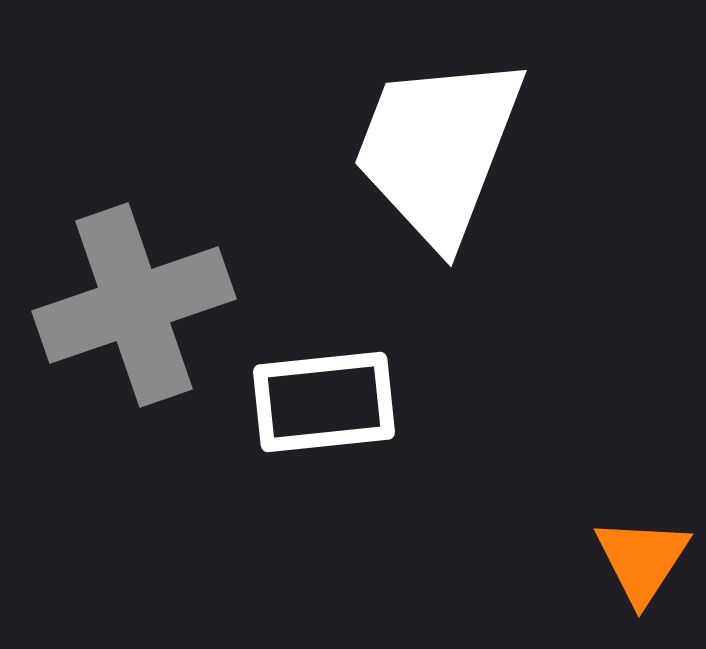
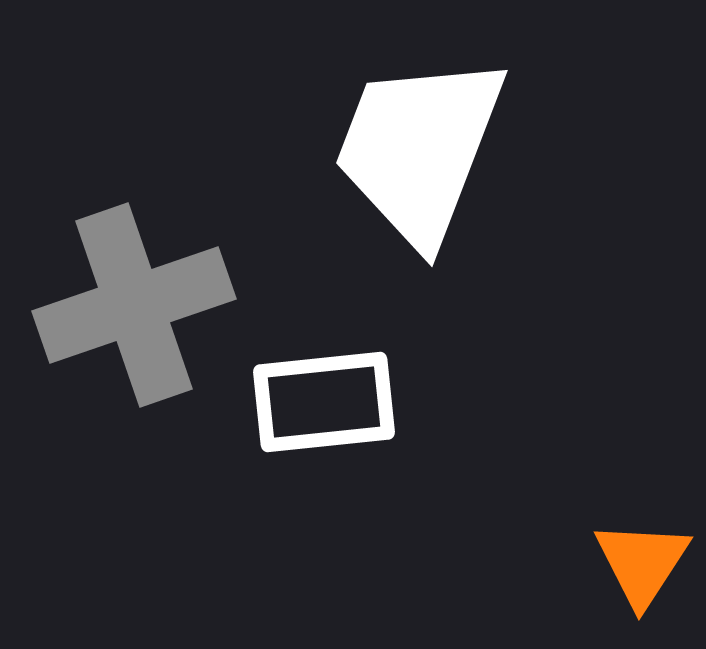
white trapezoid: moved 19 px left
orange triangle: moved 3 px down
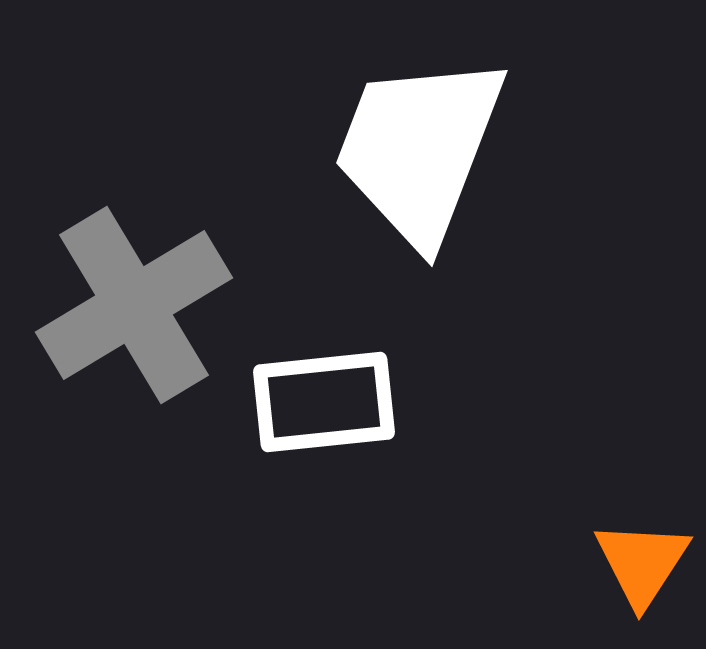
gray cross: rotated 12 degrees counterclockwise
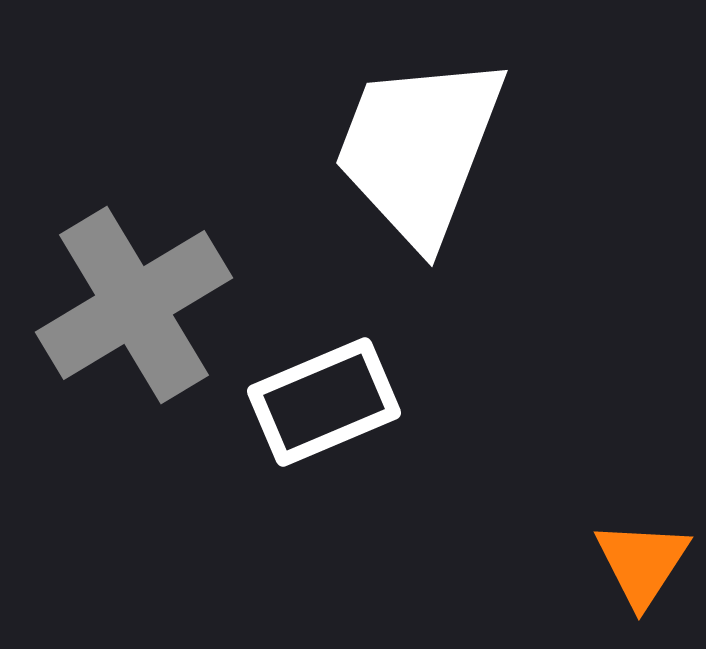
white rectangle: rotated 17 degrees counterclockwise
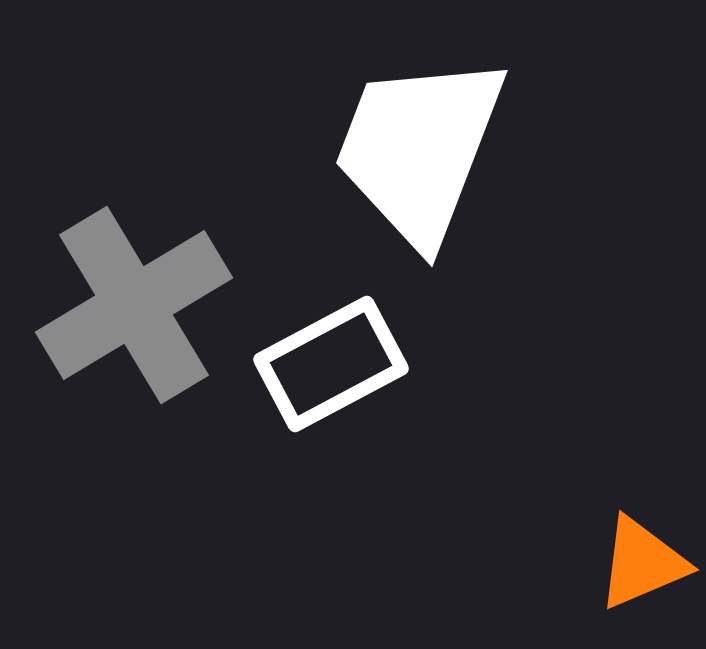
white rectangle: moved 7 px right, 38 px up; rotated 5 degrees counterclockwise
orange triangle: rotated 34 degrees clockwise
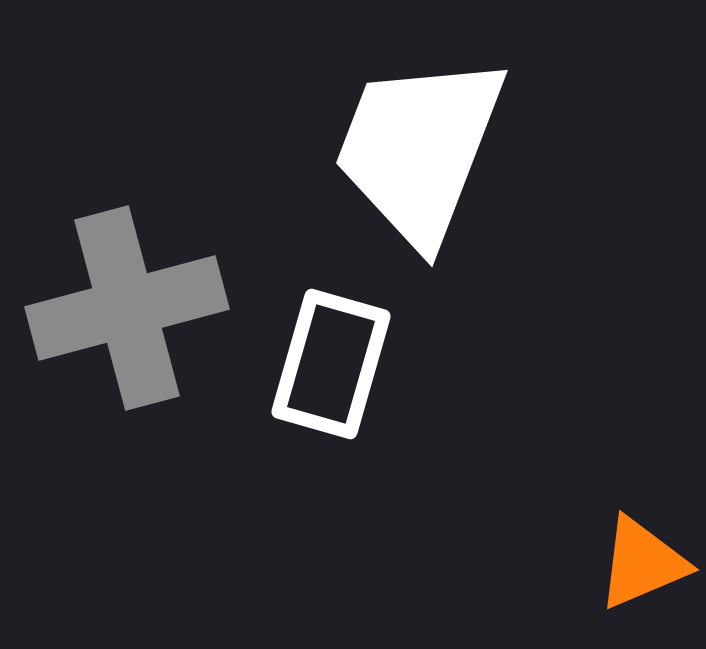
gray cross: moved 7 px left, 3 px down; rotated 16 degrees clockwise
white rectangle: rotated 46 degrees counterclockwise
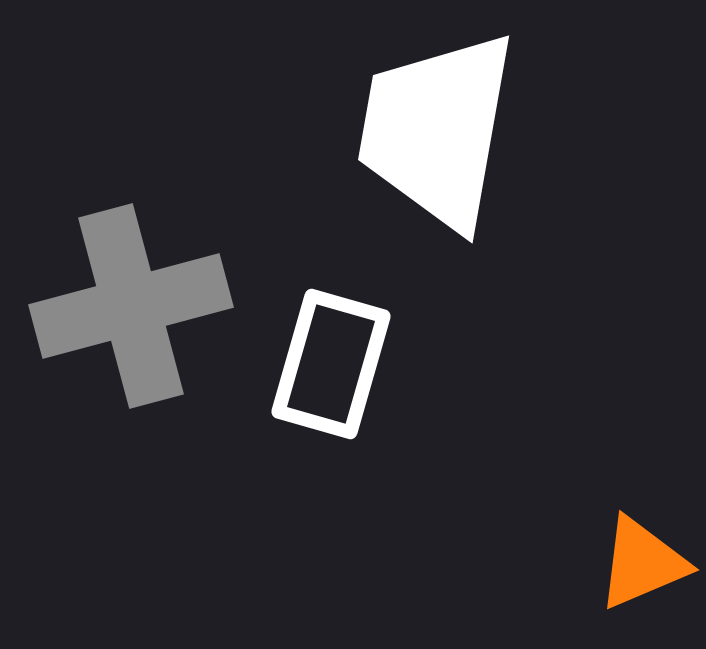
white trapezoid: moved 18 px right, 19 px up; rotated 11 degrees counterclockwise
gray cross: moved 4 px right, 2 px up
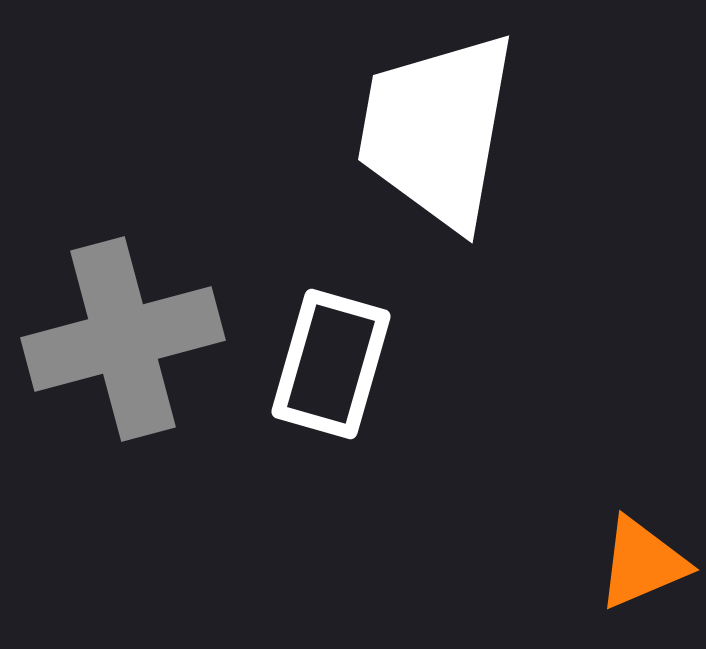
gray cross: moved 8 px left, 33 px down
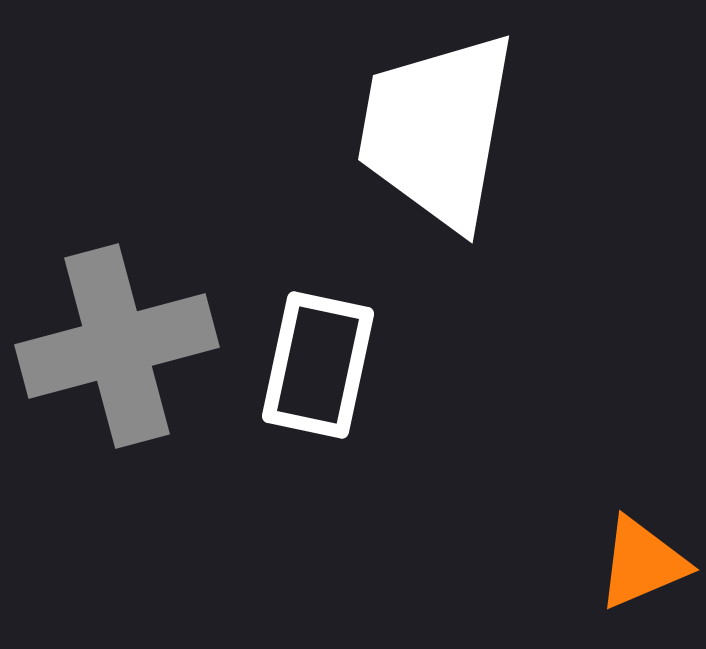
gray cross: moved 6 px left, 7 px down
white rectangle: moved 13 px left, 1 px down; rotated 4 degrees counterclockwise
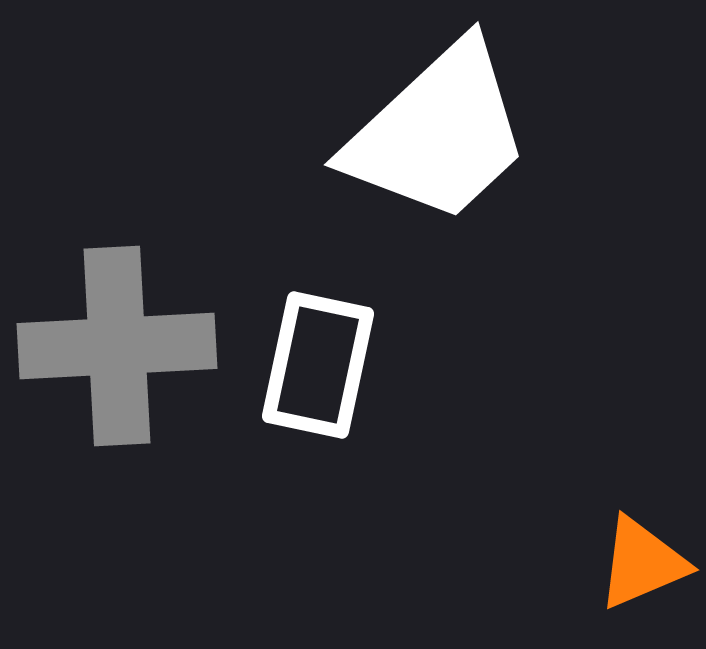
white trapezoid: moved 1 px right, 3 px down; rotated 143 degrees counterclockwise
gray cross: rotated 12 degrees clockwise
